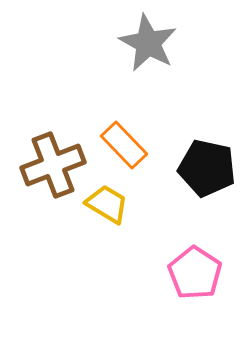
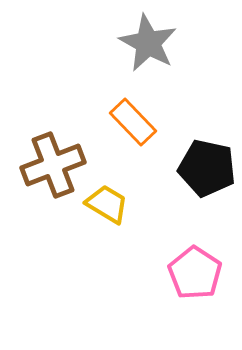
orange rectangle: moved 9 px right, 23 px up
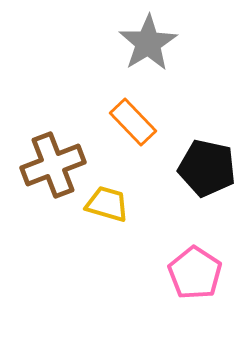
gray star: rotated 12 degrees clockwise
yellow trapezoid: rotated 15 degrees counterclockwise
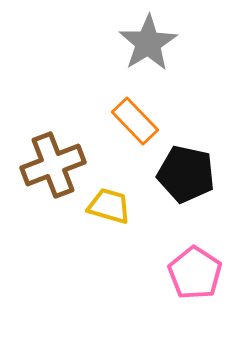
orange rectangle: moved 2 px right, 1 px up
black pentagon: moved 21 px left, 6 px down
yellow trapezoid: moved 2 px right, 2 px down
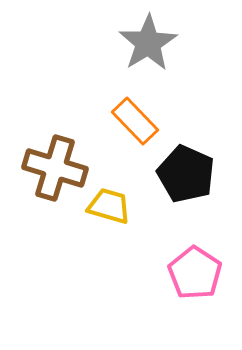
brown cross: moved 2 px right, 3 px down; rotated 38 degrees clockwise
black pentagon: rotated 12 degrees clockwise
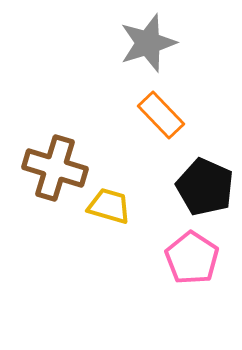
gray star: rotated 14 degrees clockwise
orange rectangle: moved 26 px right, 6 px up
black pentagon: moved 19 px right, 13 px down
pink pentagon: moved 3 px left, 15 px up
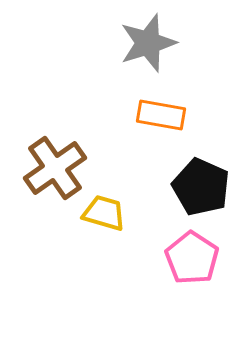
orange rectangle: rotated 36 degrees counterclockwise
brown cross: rotated 38 degrees clockwise
black pentagon: moved 4 px left
yellow trapezoid: moved 5 px left, 7 px down
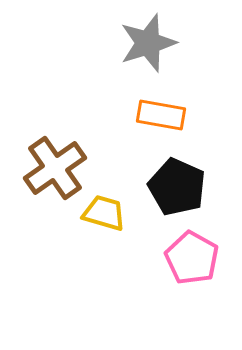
black pentagon: moved 24 px left
pink pentagon: rotated 4 degrees counterclockwise
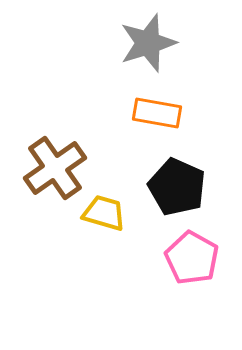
orange rectangle: moved 4 px left, 2 px up
